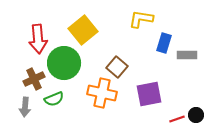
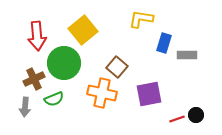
red arrow: moved 1 px left, 3 px up
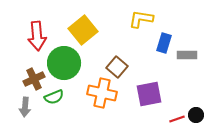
green semicircle: moved 2 px up
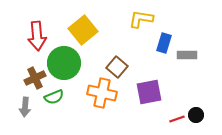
brown cross: moved 1 px right, 1 px up
purple square: moved 2 px up
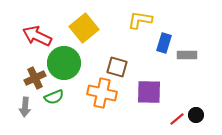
yellow L-shape: moved 1 px left, 1 px down
yellow square: moved 1 px right, 2 px up
red arrow: rotated 120 degrees clockwise
brown square: rotated 25 degrees counterclockwise
purple square: rotated 12 degrees clockwise
red line: rotated 21 degrees counterclockwise
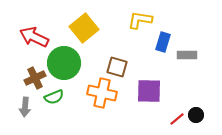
red arrow: moved 3 px left, 1 px down
blue rectangle: moved 1 px left, 1 px up
purple square: moved 1 px up
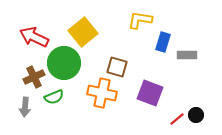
yellow square: moved 1 px left, 4 px down
brown cross: moved 1 px left, 1 px up
purple square: moved 1 px right, 2 px down; rotated 20 degrees clockwise
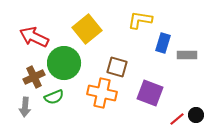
yellow square: moved 4 px right, 3 px up
blue rectangle: moved 1 px down
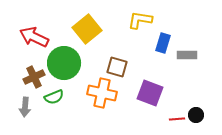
red line: rotated 35 degrees clockwise
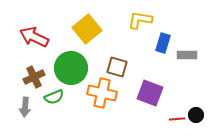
green circle: moved 7 px right, 5 px down
